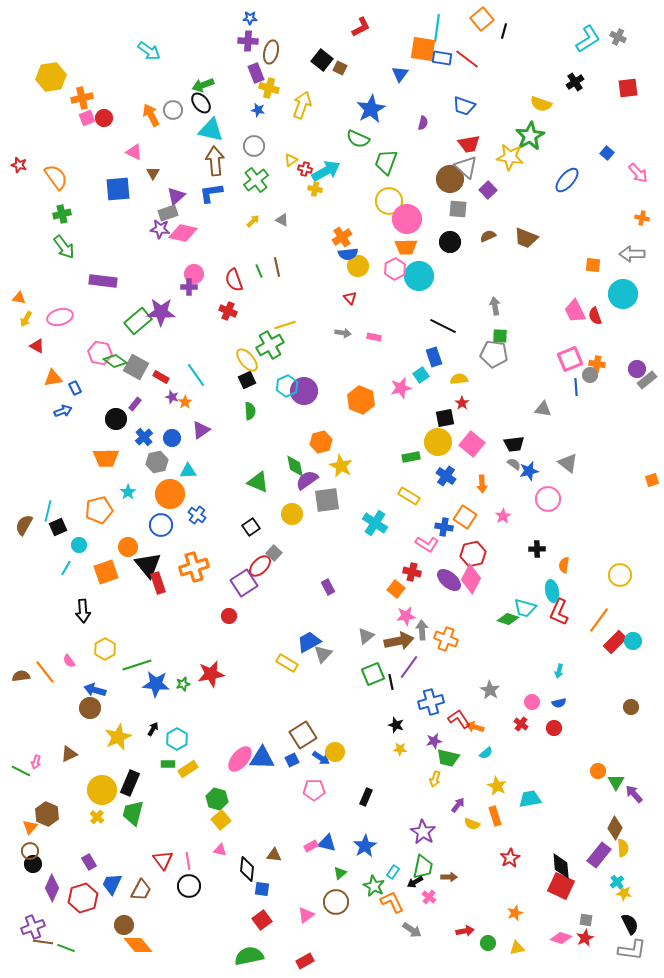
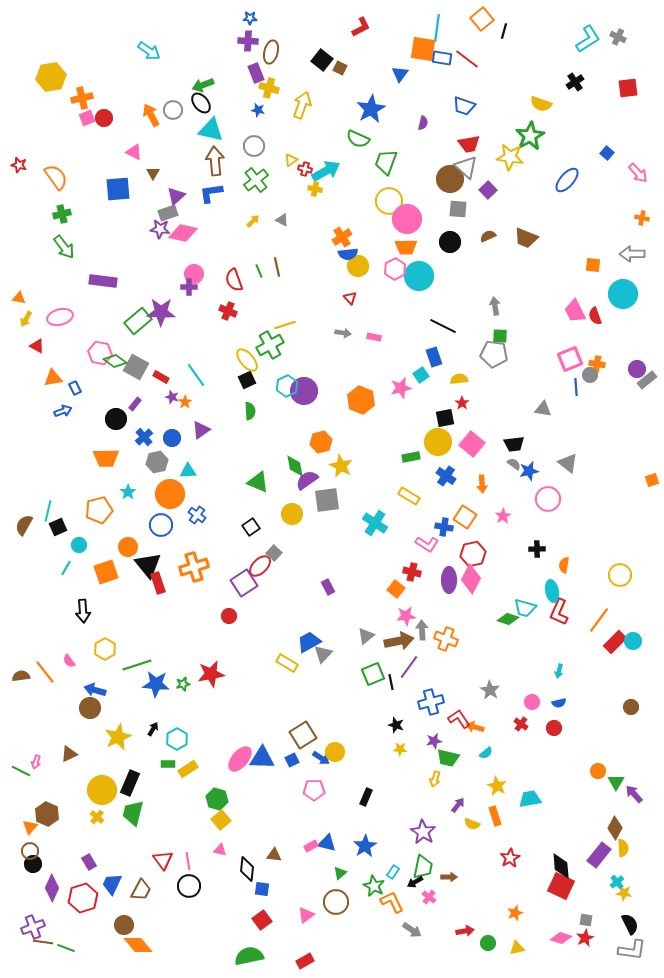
purple ellipse at (449, 580): rotated 50 degrees clockwise
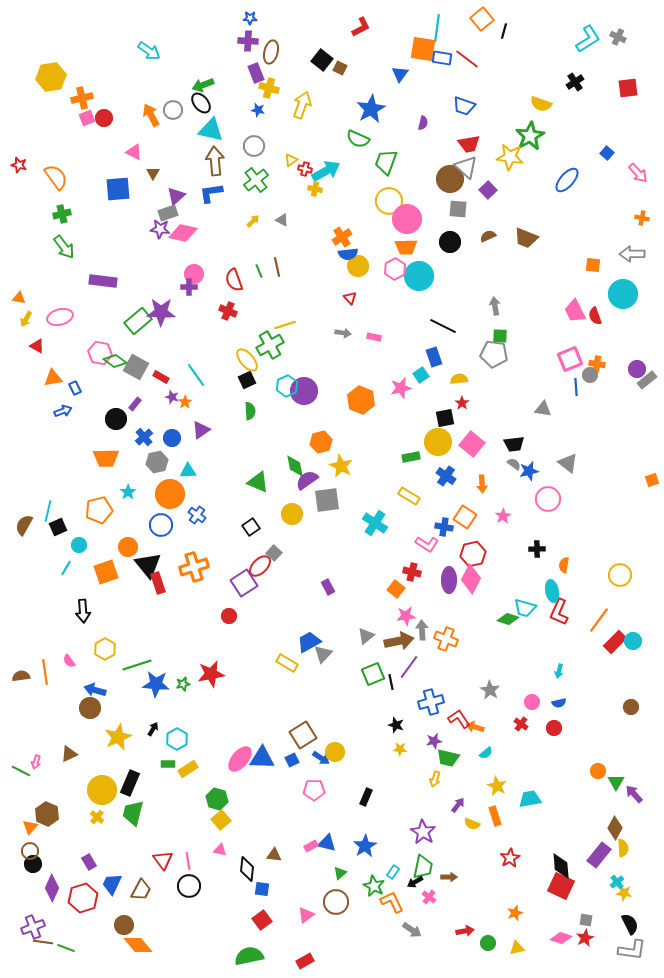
orange line at (45, 672): rotated 30 degrees clockwise
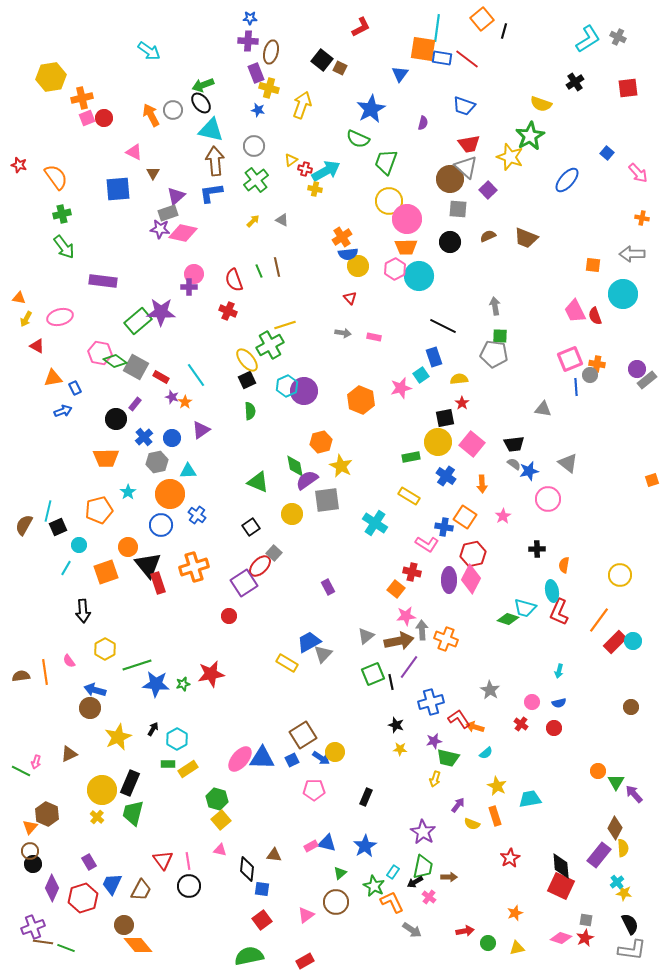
yellow star at (510, 157): rotated 12 degrees clockwise
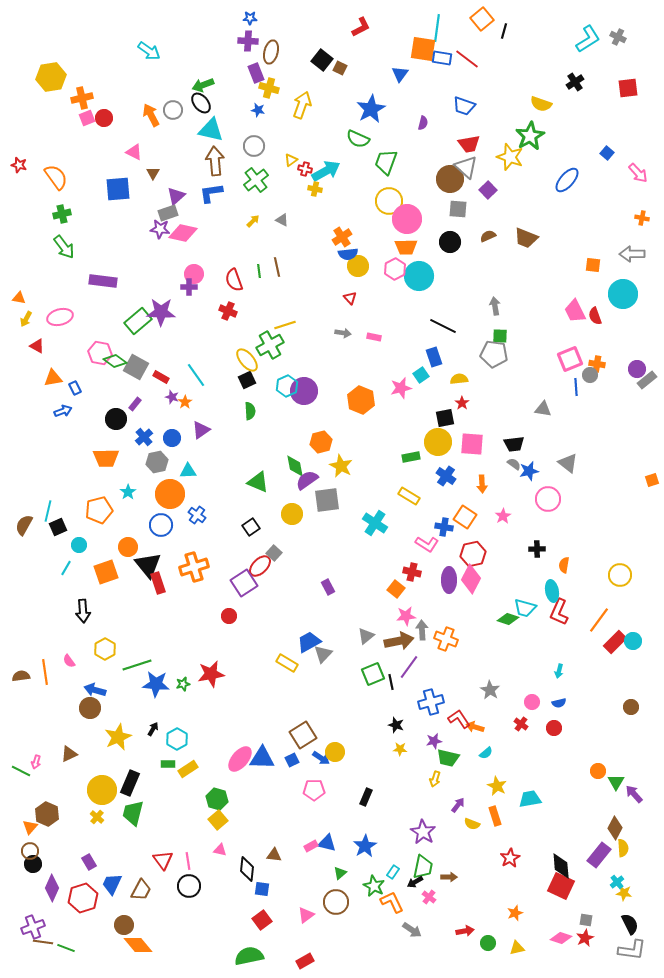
green line at (259, 271): rotated 16 degrees clockwise
pink square at (472, 444): rotated 35 degrees counterclockwise
yellow square at (221, 820): moved 3 px left
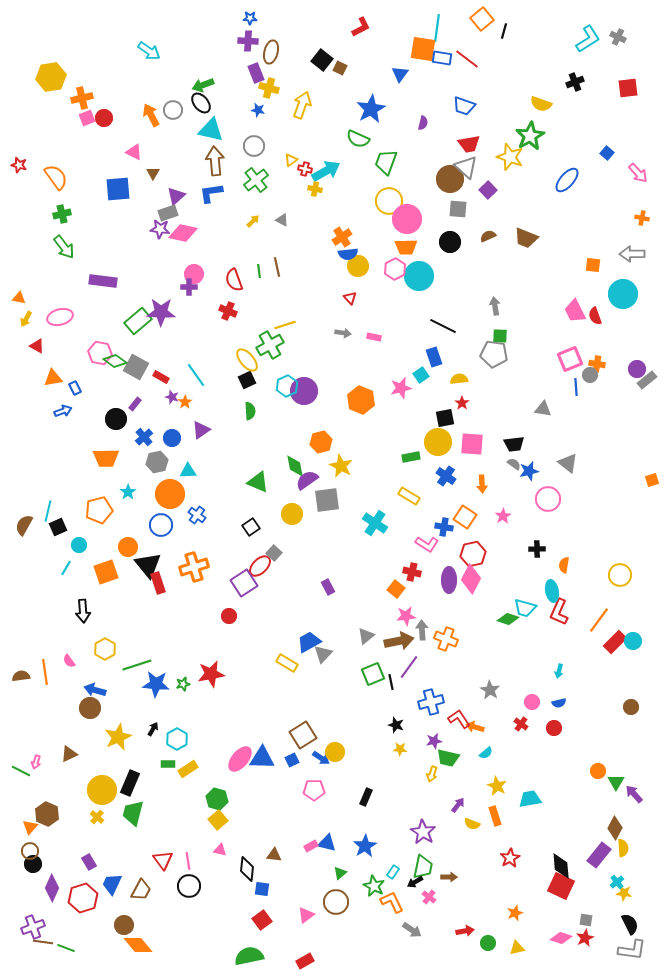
black cross at (575, 82): rotated 12 degrees clockwise
yellow arrow at (435, 779): moved 3 px left, 5 px up
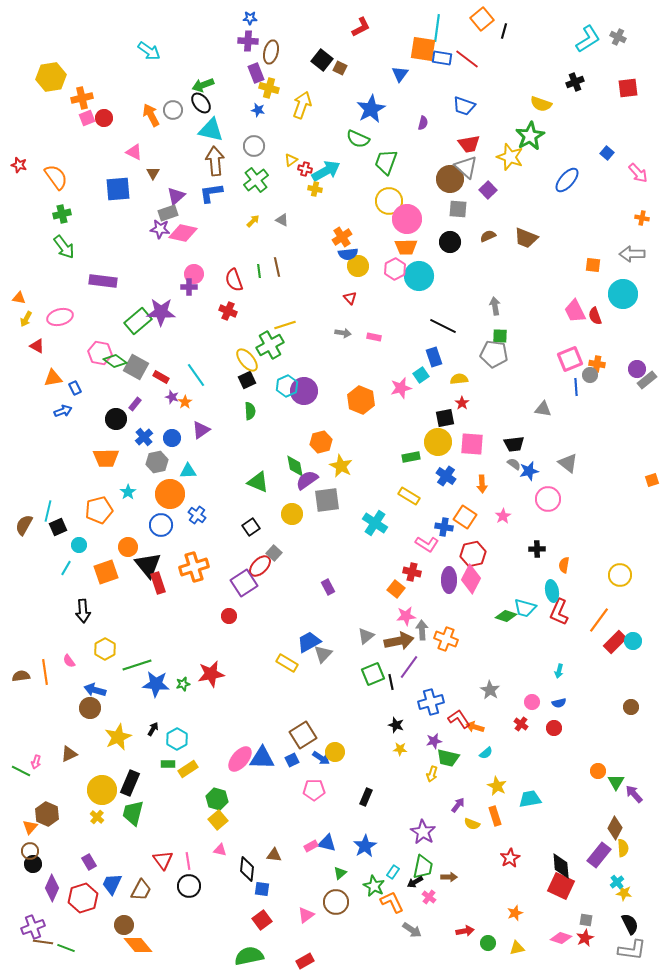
green diamond at (508, 619): moved 2 px left, 3 px up
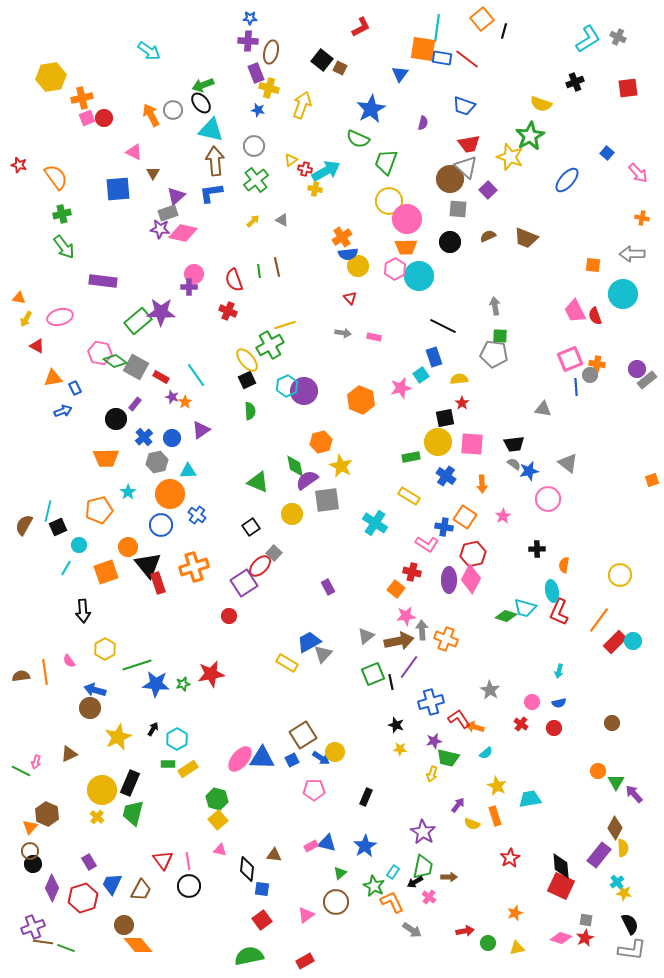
brown circle at (631, 707): moved 19 px left, 16 px down
